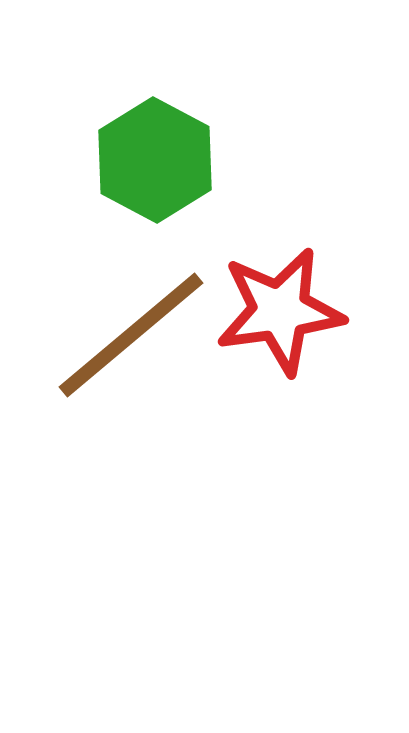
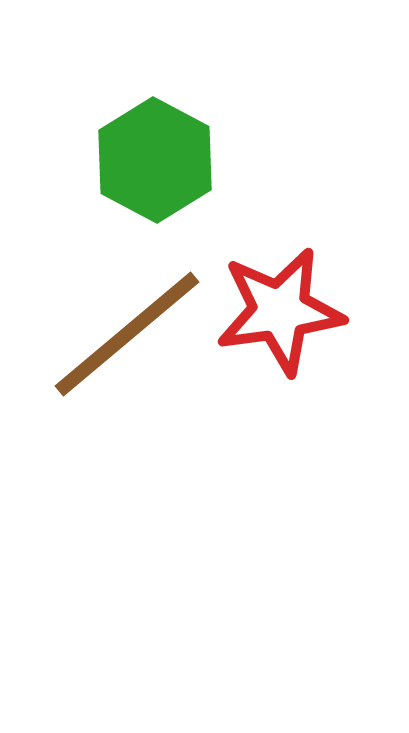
brown line: moved 4 px left, 1 px up
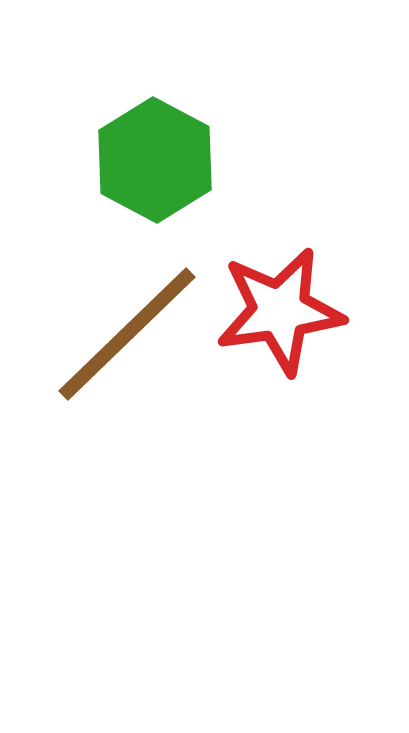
brown line: rotated 4 degrees counterclockwise
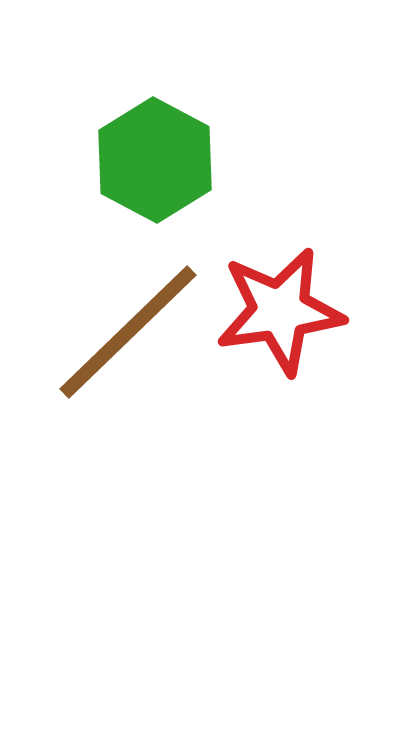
brown line: moved 1 px right, 2 px up
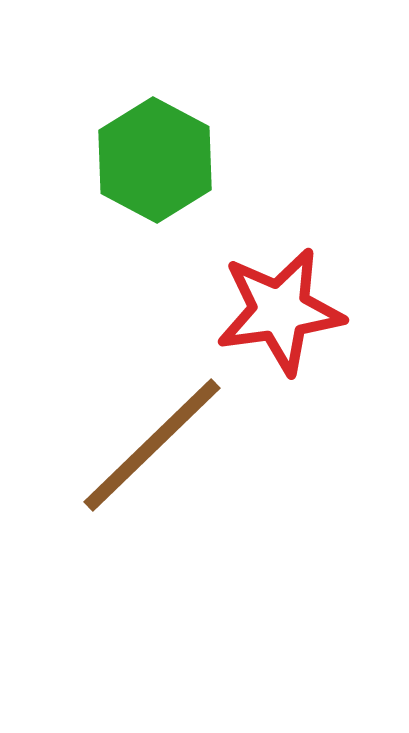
brown line: moved 24 px right, 113 px down
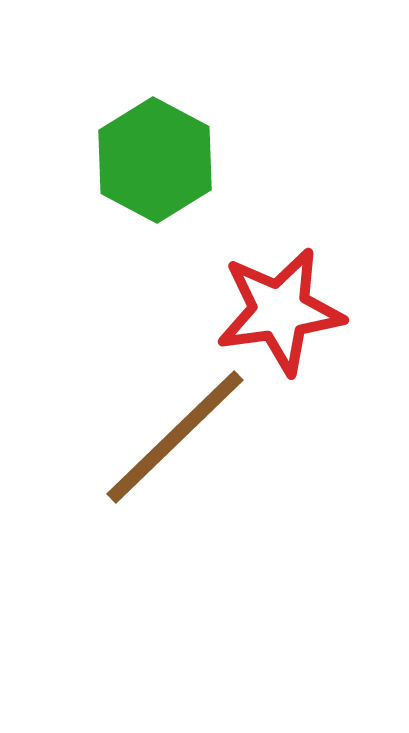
brown line: moved 23 px right, 8 px up
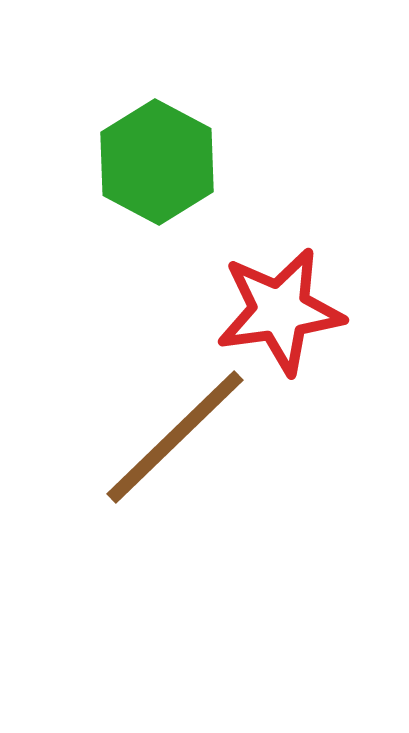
green hexagon: moved 2 px right, 2 px down
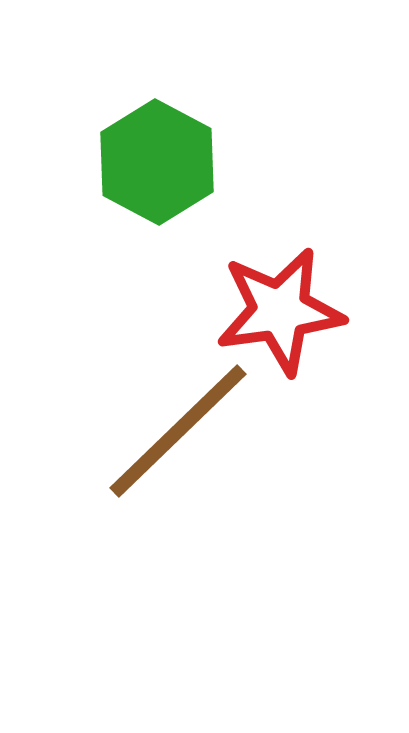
brown line: moved 3 px right, 6 px up
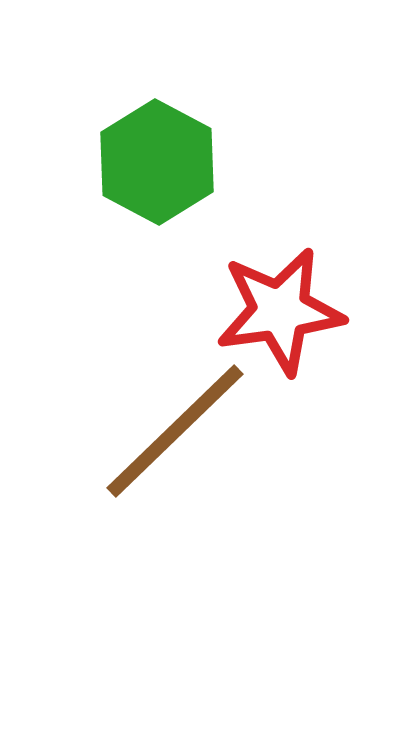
brown line: moved 3 px left
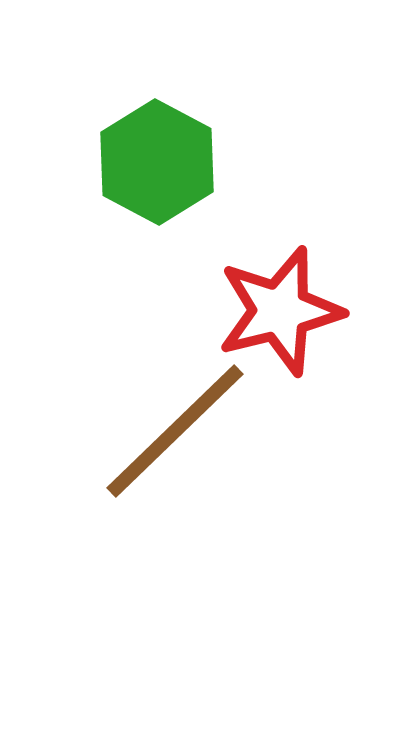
red star: rotated 6 degrees counterclockwise
